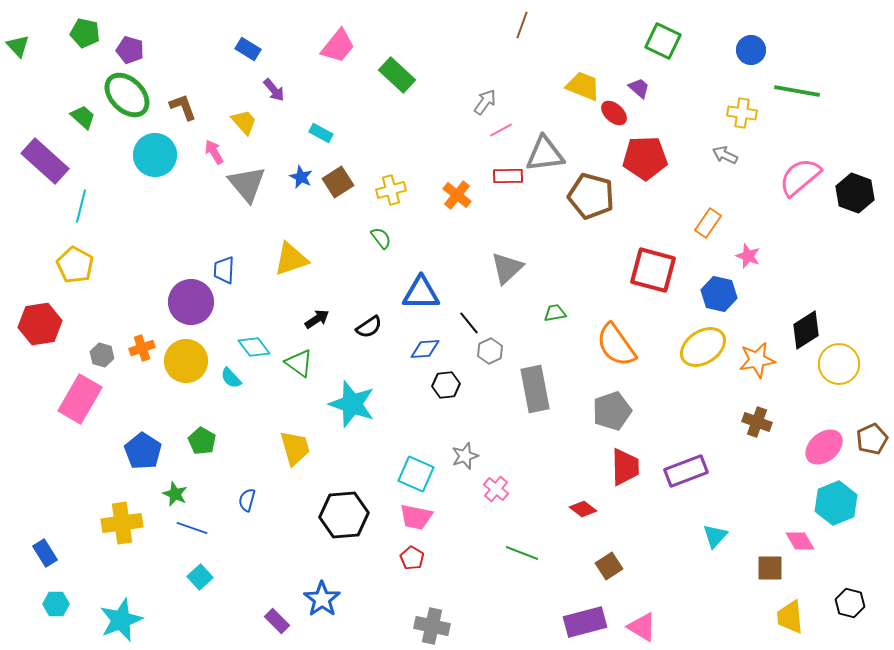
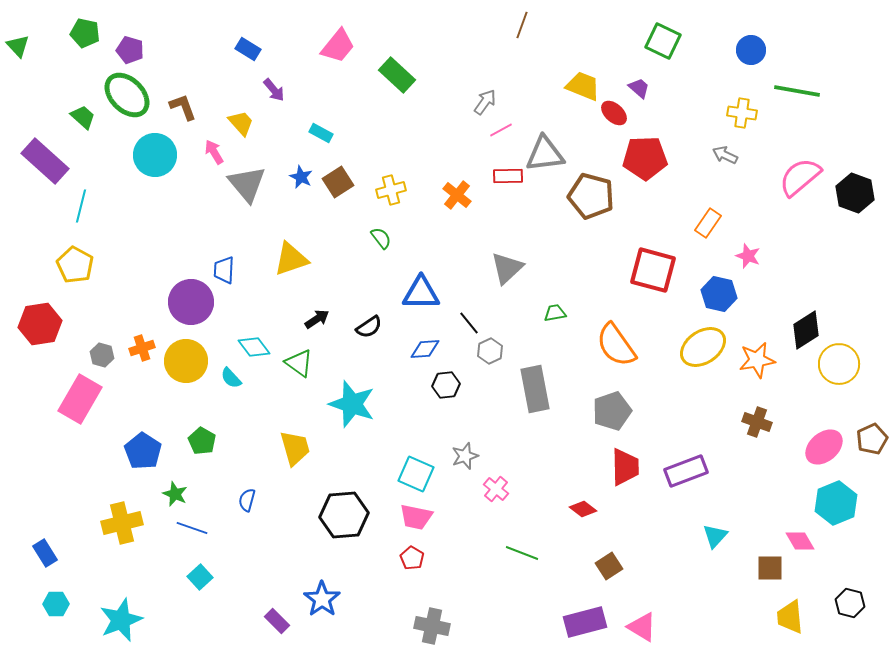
yellow trapezoid at (244, 122): moved 3 px left, 1 px down
yellow cross at (122, 523): rotated 6 degrees counterclockwise
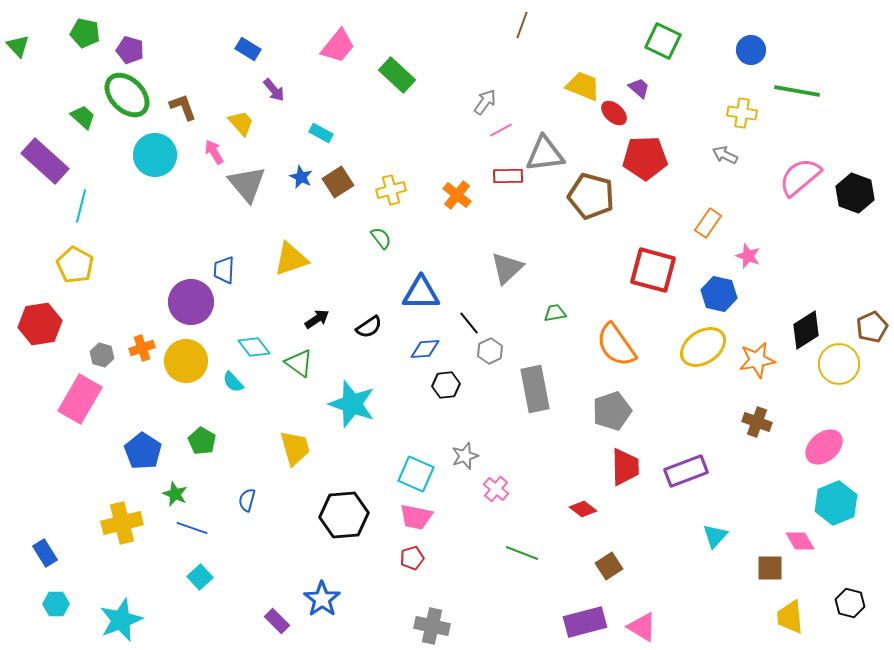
cyan semicircle at (231, 378): moved 2 px right, 4 px down
brown pentagon at (872, 439): moved 112 px up
red pentagon at (412, 558): rotated 25 degrees clockwise
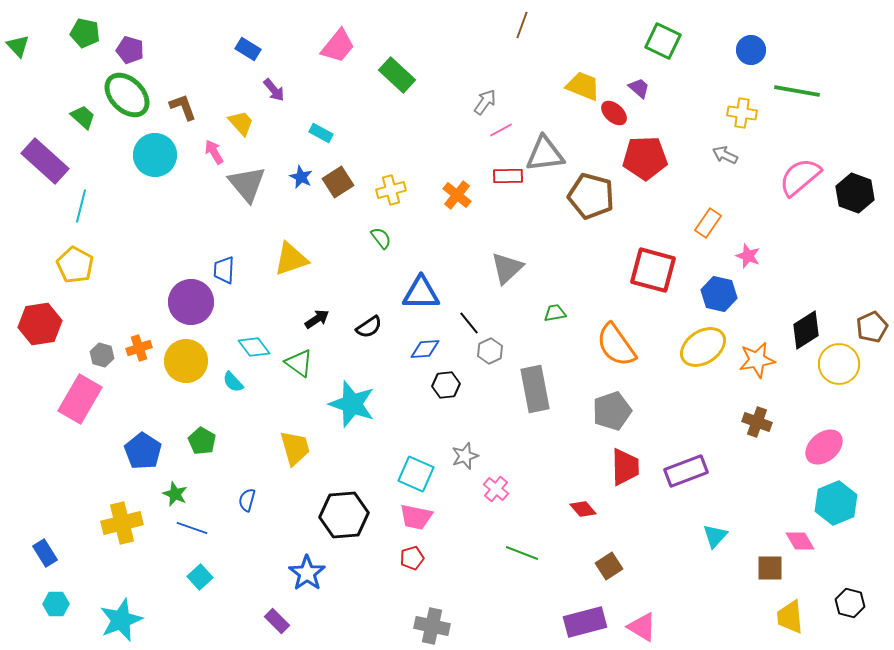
orange cross at (142, 348): moved 3 px left
red diamond at (583, 509): rotated 12 degrees clockwise
blue star at (322, 599): moved 15 px left, 26 px up
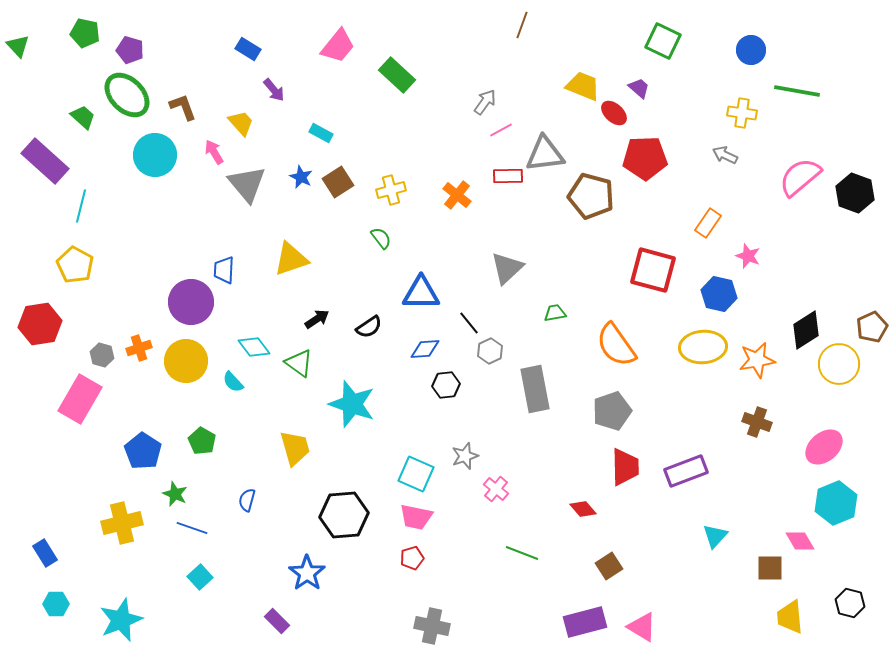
yellow ellipse at (703, 347): rotated 30 degrees clockwise
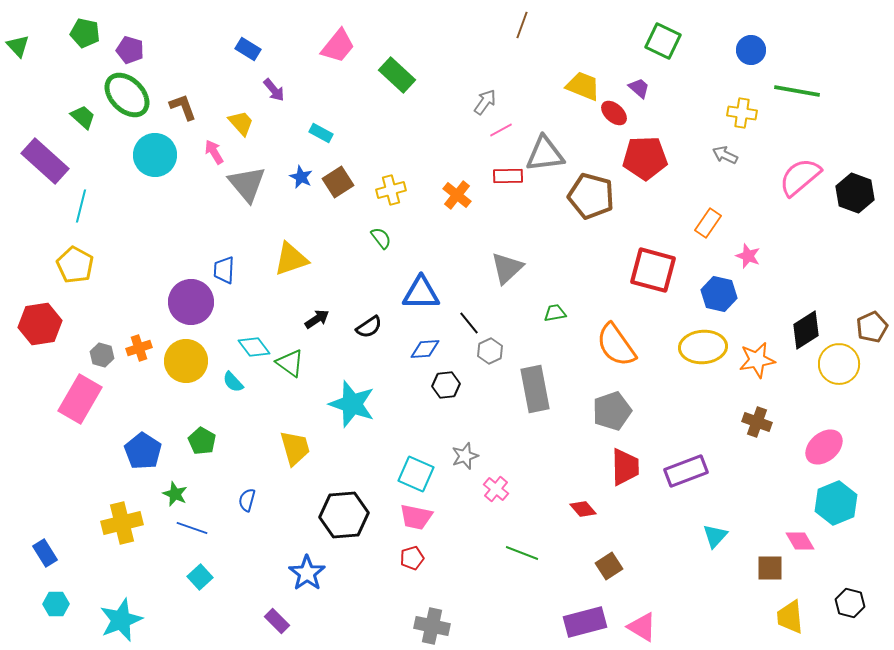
green triangle at (299, 363): moved 9 px left
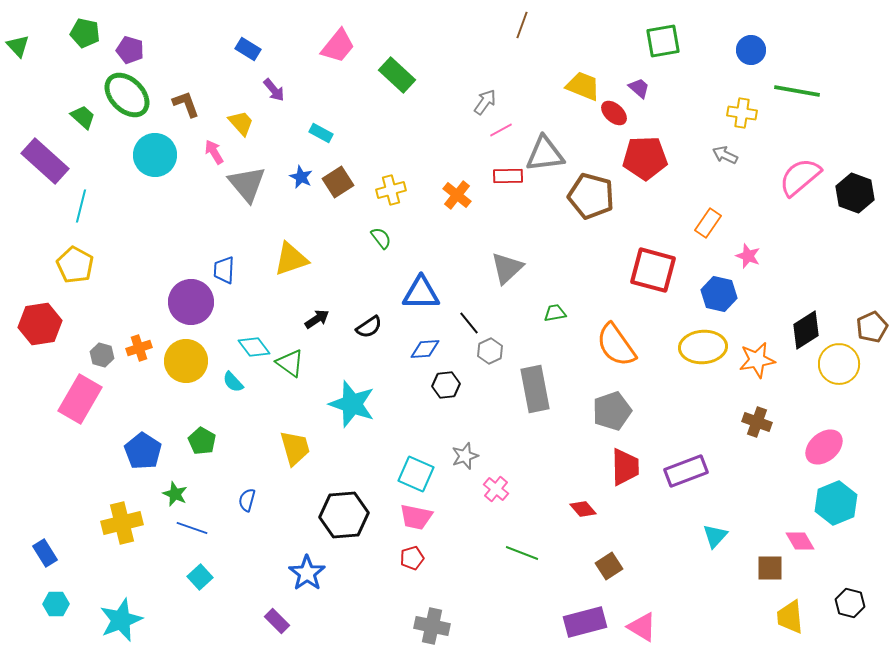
green square at (663, 41): rotated 36 degrees counterclockwise
brown L-shape at (183, 107): moved 3 px right, 3 px up
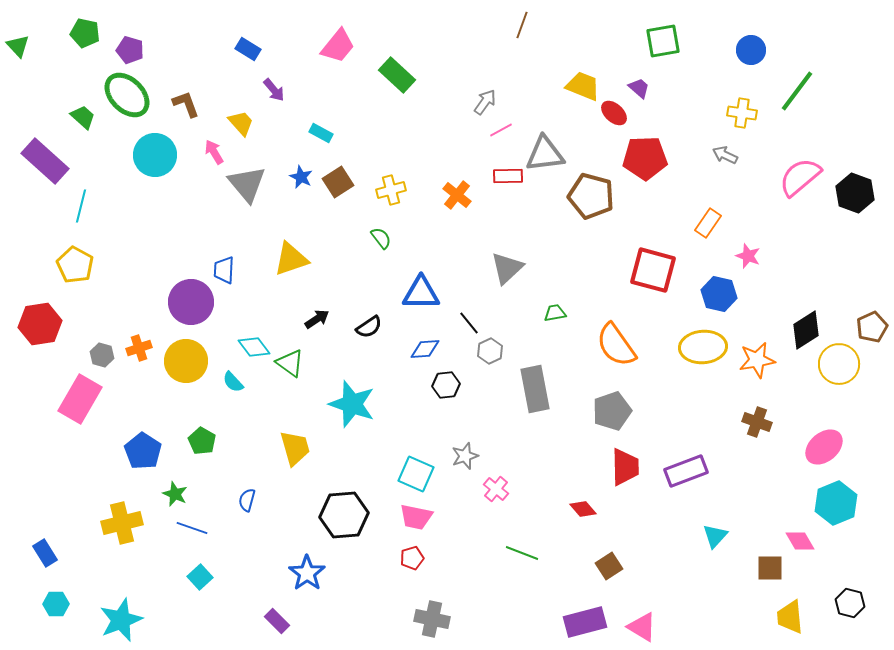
green line at (797, 91): rotated 63 degrees counterclockwise
gray cross at (432, 626): moved 7 px up
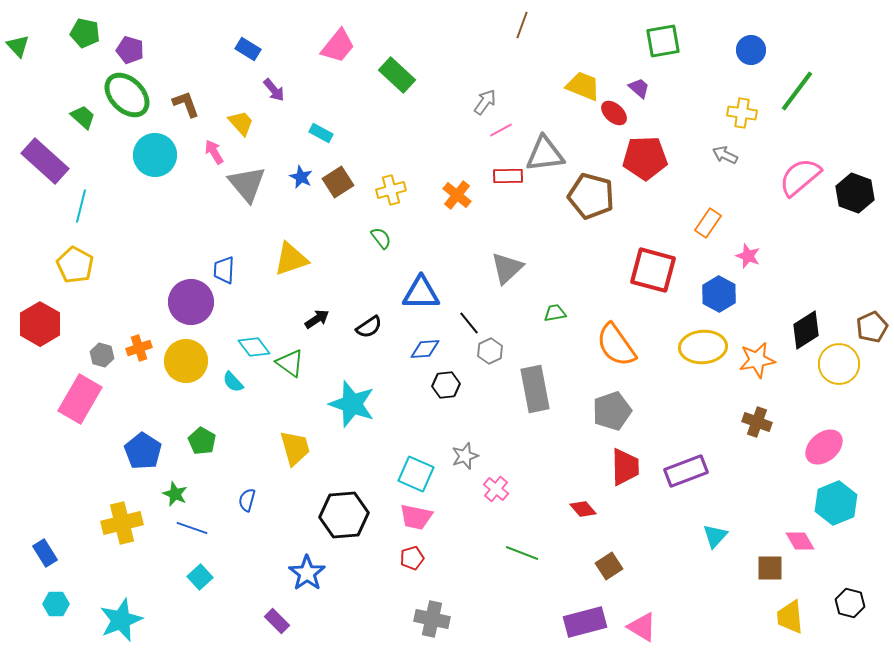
blue hexagon at (719, 294): rotated 16 degrees clockwise
red hexagon at (40, 324): rotated 21 degrees counterclockwise
